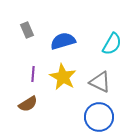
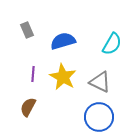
brown semicircle: moved 3 px down; rotated 150 degrees clockwise
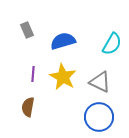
brown semicircle: rotated 18 degrees counterclockwise
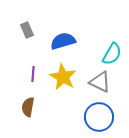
cyan semicircle: moved 10 px down
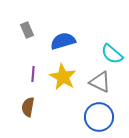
cyan semicircle: rotated 100 degrees clockwise
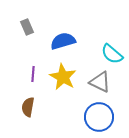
gray rectangle: moved 3 px up
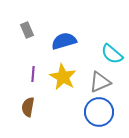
gray rectangle: moved 3 px down
blue semicircle: moved 1 px right
gray triangle: rotated 50 degrees counterclockwise
blue circle: moved 5 px up
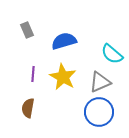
brown semicircle: moved 1 px down
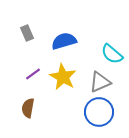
gray rectangle: moved 3 px down
purple line: rotated 49 degrees clockwise
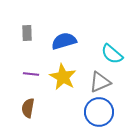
gray rectangle: rotated 21 degrees clockwise
purple line: moved 2 px left; rotated 42 degrees clockwise
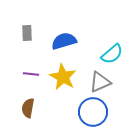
cyan semicircle: rotated 80 degrees counterclockwise
blue circle: moved 6 px left
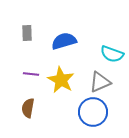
cyan semicircle: rotated 60 degrees clockwise
yellow star: moved 2 px left, 3 px down
